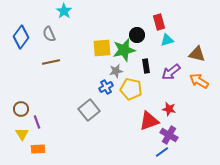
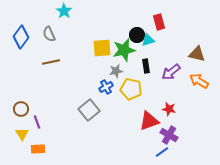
cyan triangle: moved 19 px left
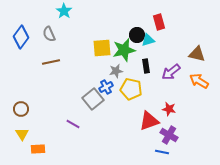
gray square: moved 4 px right, 11 px up
purple line: moved 36 px right, 2 px down; rotated 40 degrees counterclockwise
blue line: rotated 48 degrees clockwise
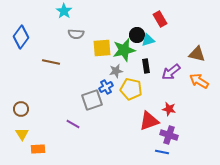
red rectangle: moved 1 px right, 3 px up; rotated 14 degrees counterclockwise
gray semicircle: moved 27 px right; rotated 63 degrees counterclockwise
brown line: rotated 24 degrees clockwise
gray square: moved 1 px left, 1 px down; rotated 20 degrees clockwise
purple cross: rotated 12 degrees counterclockwise
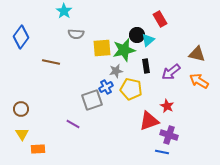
cyan triangle: rotated 24 degrees counterclockwise
red star: moved 2 px left, 3 px up; rotated 16 degrees clockwise
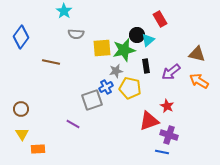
yellow pentagon: moved 1 px left, 1 px up
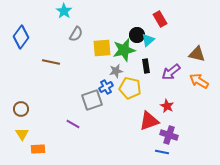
gray semicircle: rotated 63 degrees counterclockwise
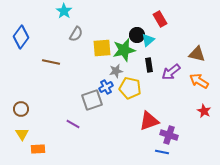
black rectangle: moved 3 px right, 1 px up
red star: moved 37 px right, 5 px down
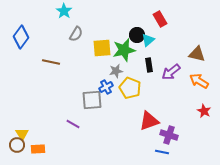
yellow pentagon: rotated 10 degrees clockwise
gray square: rotated 15 degrees clockwise
brown circle: moved 4 px left, 36 px down
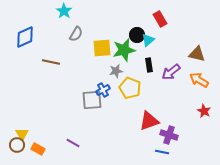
blue diamond: moved 4 px right; rotated 30 degrees clockwise
orange arrow: moved 1 px up
blue cross: moved 3 px left, 3 px down
purple line: moved 19 px down
orange rectangle: rotated 32 degrees clockwise
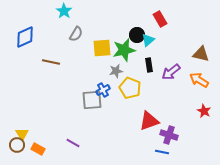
brown triangle: moved 4 px right
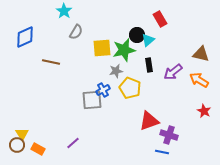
gray semicircle: moved 2 px up
purple arrow: moved 2 px right
purple line: rotated 72 degrees counterclockwise
